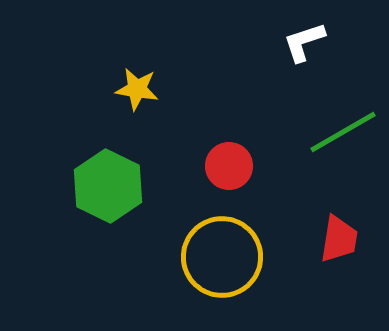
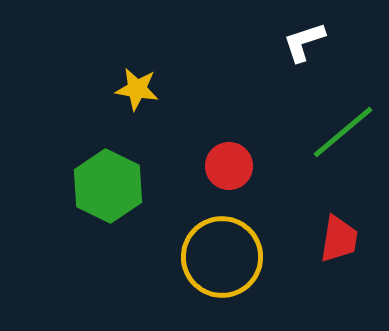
green line: rotated 10 degrees counterclockwise
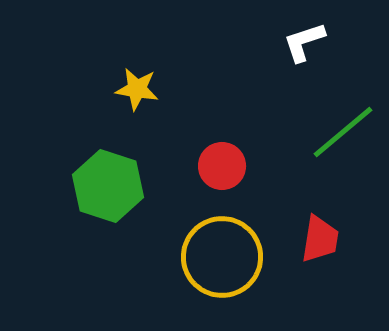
red circle: moved 7 px left
green hexagon: rotated 8 degrees counterclockwise
red trapezoid: moved 19 px left
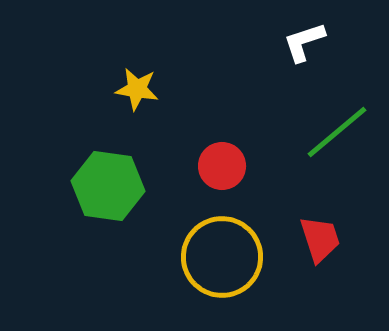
green line: moved 6 px left
green hexagon: rotated 10 degrees counterclockwise
red trapezoid: rotated 27 degrees counterclockwise
